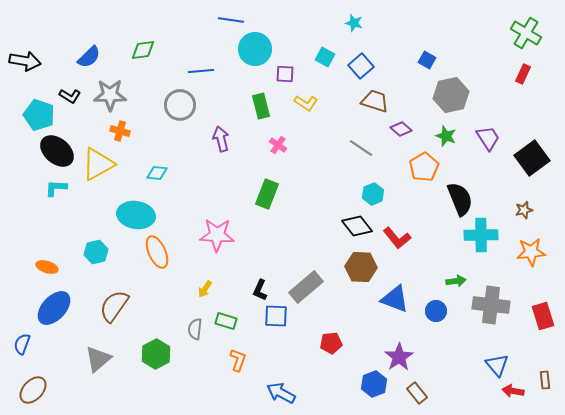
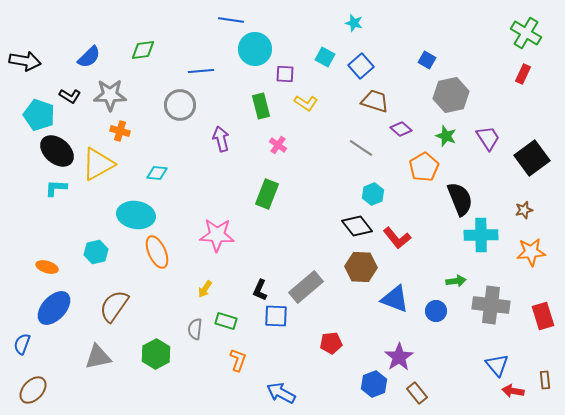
gray triangle at (98, 359): moved 2 px up; rotated 28 degrees clockwise
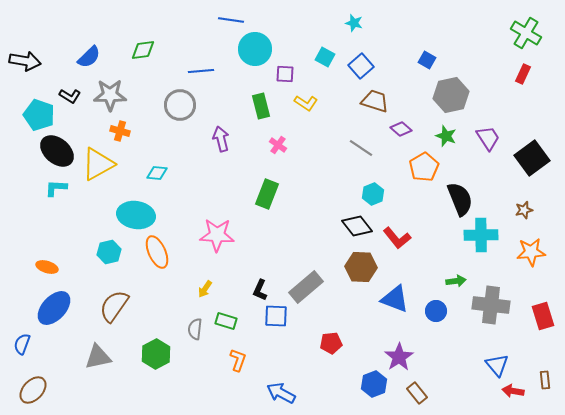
cyan hexagon at (96, 252): moved 13 px right
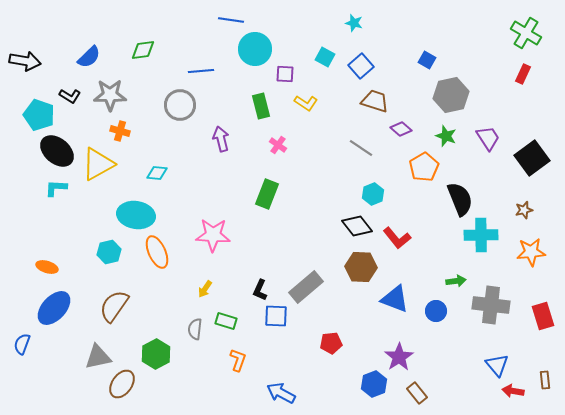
pink star at (217, 235): moved 4 px left
brown ellipse at (33, 390): moved 89 px right, 6 px up; rotated 8 degrees counterclockwise
